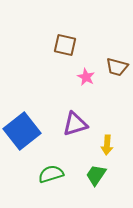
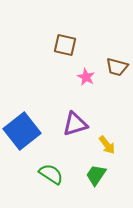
yellow arrow: rotated 42 degrees counterclockwise
green semicircle: rotated 50 degrees clockwise
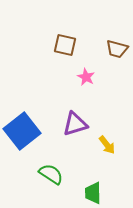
brown trapezoid: moved 18 px up
green trapezoid: moved 3 px left, 18 px down; rotated 35 degrees counterclockwise
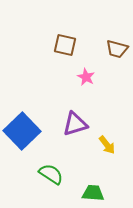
blue square: rotated 6 degrees counterclockwise
green trapezoid: rotated 95 degrees clockwise
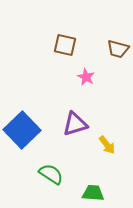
brown trapezoid: moved 1 px right
blue square: moved 1 px up
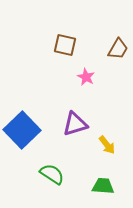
brown trapezoid: rotated 75 degrees counterclockwise
green semicircle: moved 1 px right
green trapezoid: moved 10 px right, 7 px up
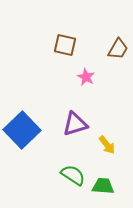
green semicircle: moved 21 px right, 1 px down
